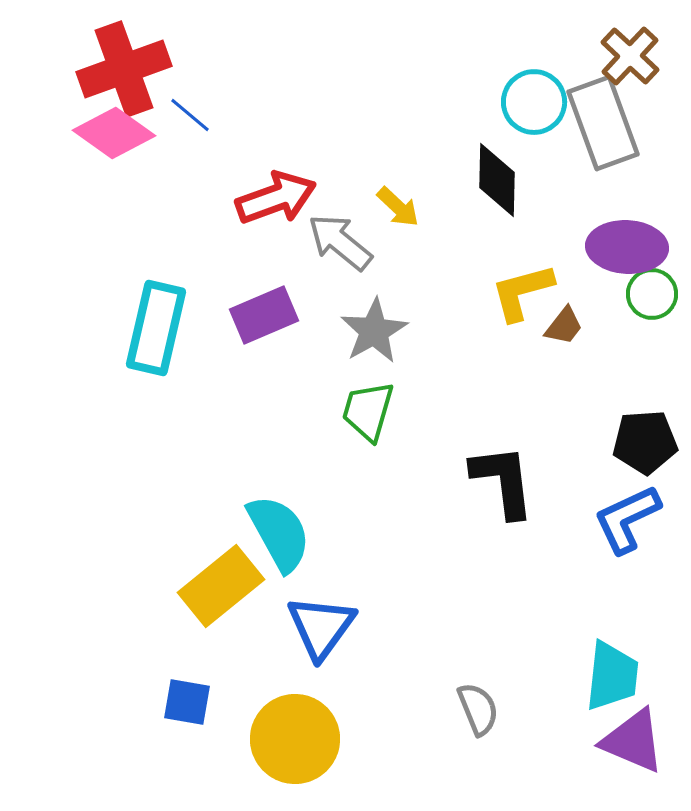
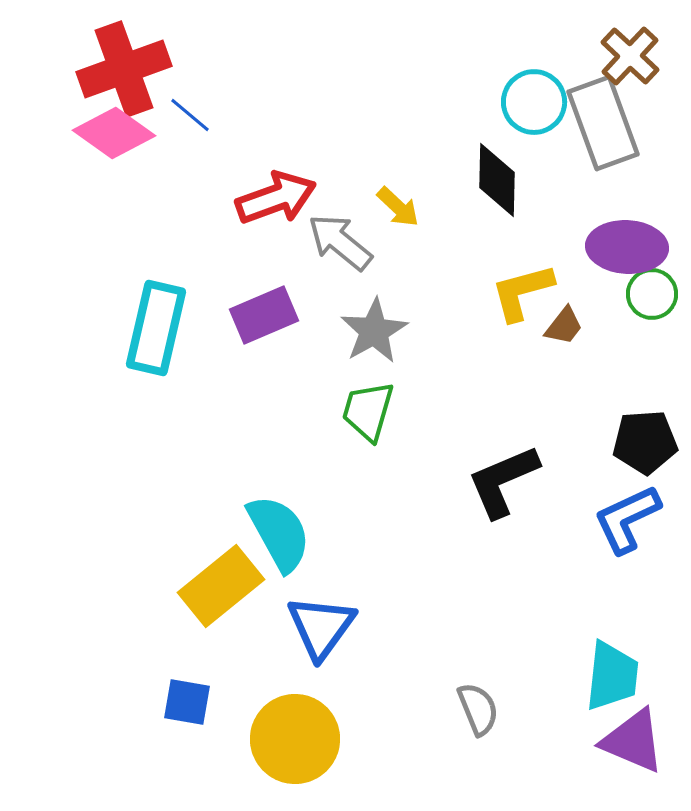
black L-shape: rotated 106 degrees counterclockwise
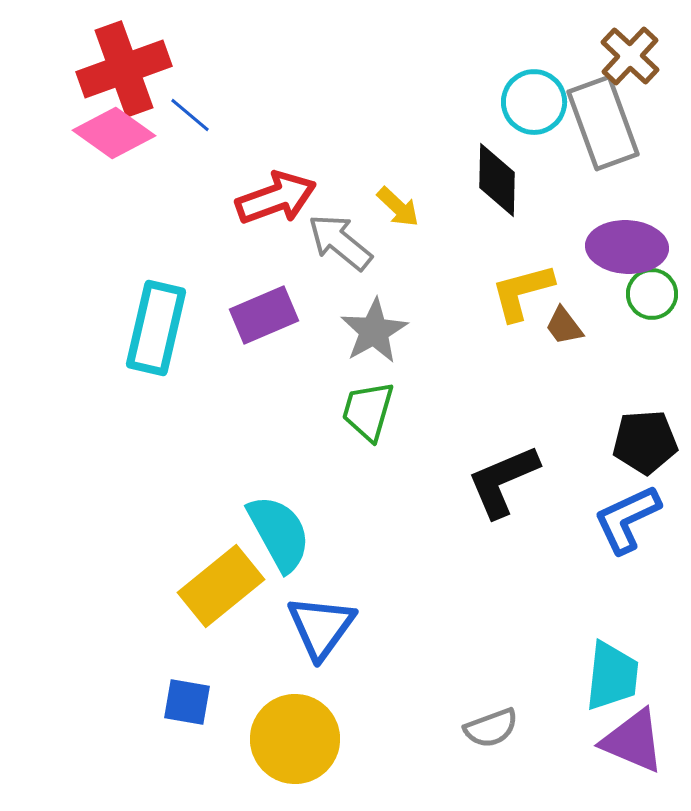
brown trapezoid: rotated 105 degrees clockwise
gray semicircle: moved 13 px right, 19 px down; rotated 92 degrees clockwise
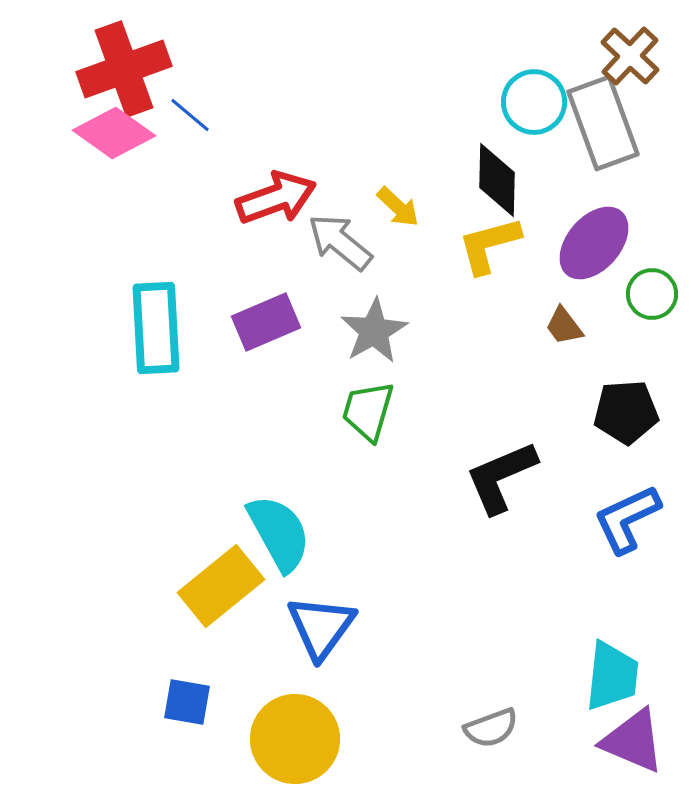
purple ellipse: moved 33 px left, 4 px up; rotated 52 degrees counterclockwise
yellow L-shape: moved 33 px left, 47 px up
purple rectangle: moved 2 px right, 7 px down
cyan rectangle: rotated 16 degrees counterclockwise
black pentagon: moved 19 px left, 30 px up
black L-shape: moved 2 px left, 4 px up
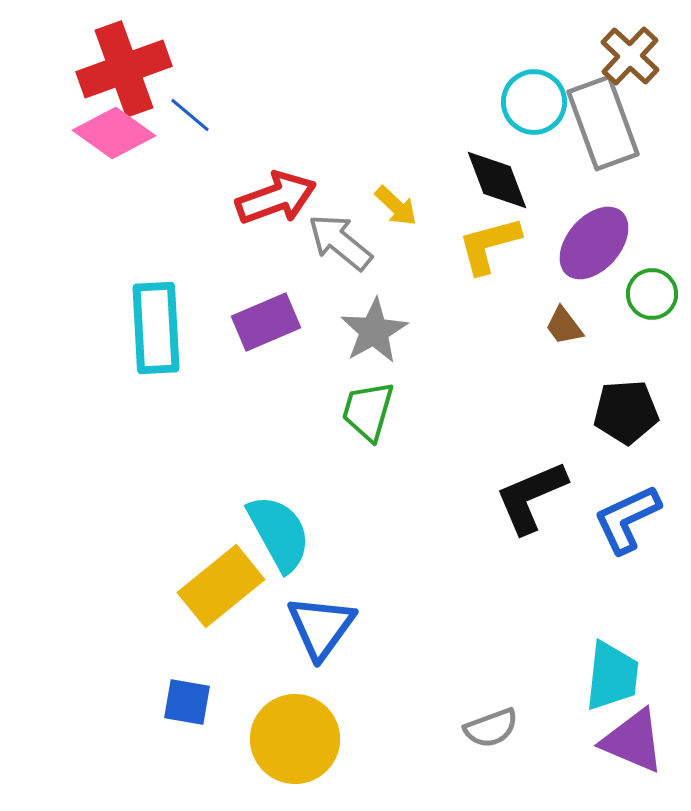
black diamond: rotated 22 degrees counterclockwise
yellow arrow: moved 2 px left, 1 px up
black L-shape: moved 30 px right, 20 px down
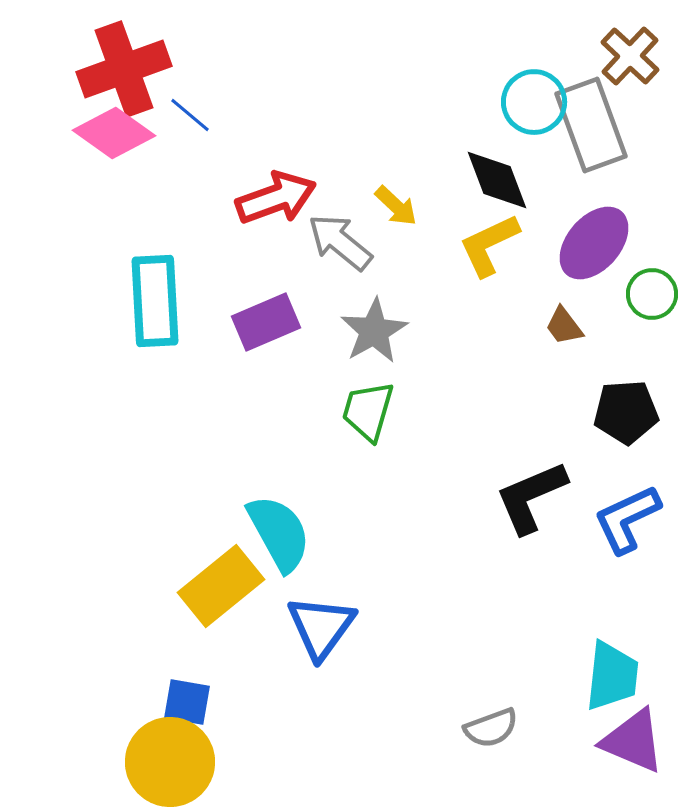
gray rectangle: moved 12 px left, 2 px down
yellow L-shape: rotated 10 degrees counterclockwise
cyan rectangle: moved 1 px left, 27 px up
yellow circle: moved 125 px left, 23 px down
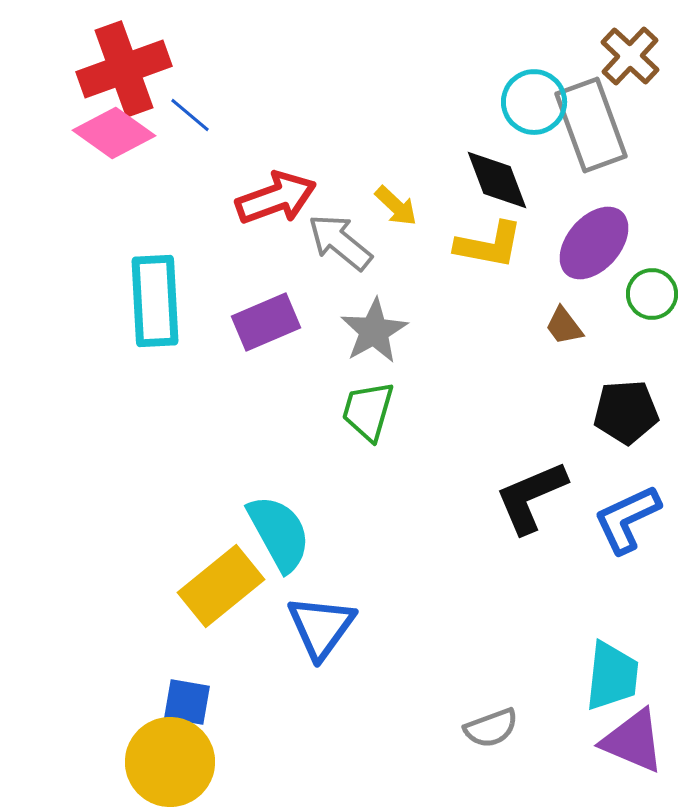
yellow L-shape: rotated 144 degrees counterclockwise
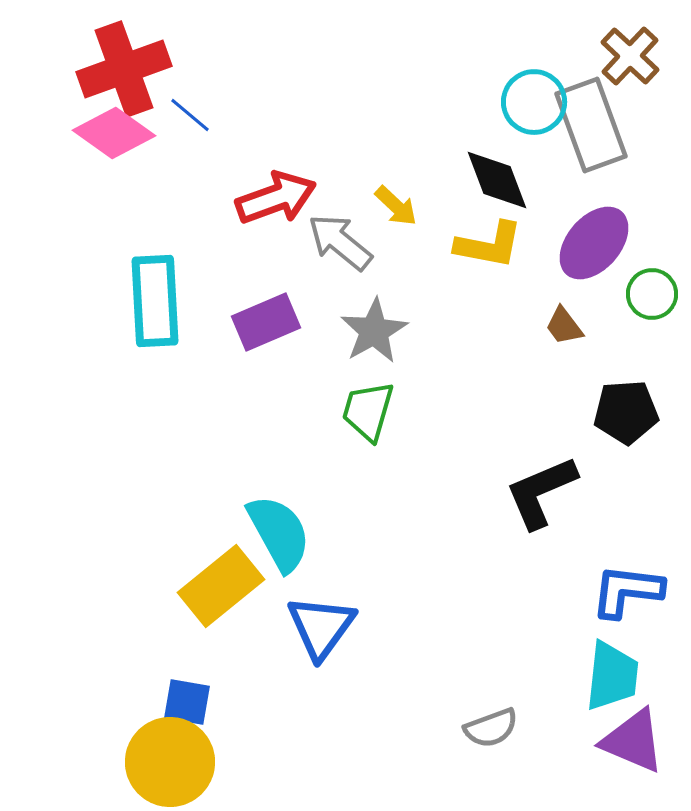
black L-shape: moved 10 px right, 5 px up
blue L-shape: moved 72 px down; rotated 32 degrees clockwise
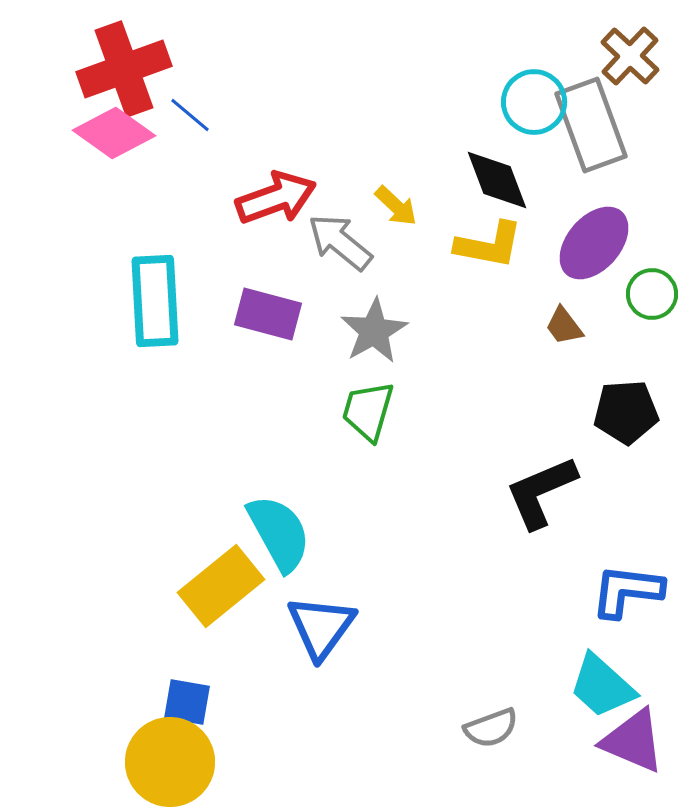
purple rectangle: moved 2 px right, 8 px up; rotated 38 degrees clockwise
cyan trapezoid: moved 10 px left, 10 px down; rotated 126 degrees clockwise
